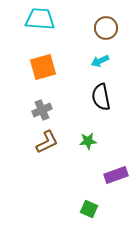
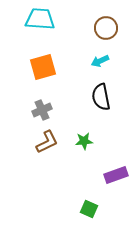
green star: moved 4 px left
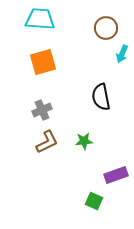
cyan arrow: moved 22 px right, 7 px up; rotated 42 degrees counterclockwise
orange square: moved 5 px up
green square: moved 5 px right, 8 px up
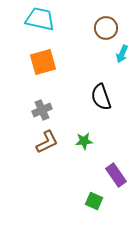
cyan trapezoid: rotated 8 degrees clockwise
black semicircle: rotated 8 degrees counterclockwise
purple rectangle: rotated 75 degrees clockwise
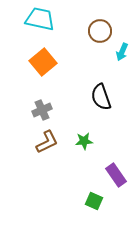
brown circle: moved 6 px left, 3 px down
cyan arrow: moved 2 px up
orange square: rotated 24 degrees counterclockwise
